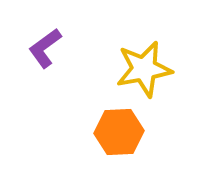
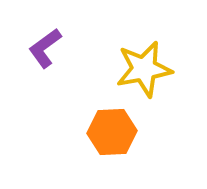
orange hexagon: moved 7 px left
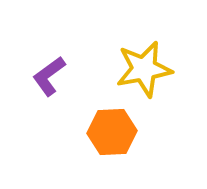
purple L-shape: moved 4 px right, 28 px down
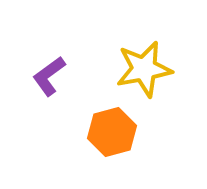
orange hexagon: rotated 12 degrees counterclockwise
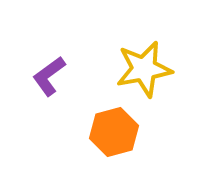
orange hexagon: moved 2 px right
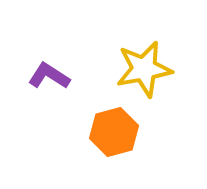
purple L-shape: rotated 69 degrees clockwise
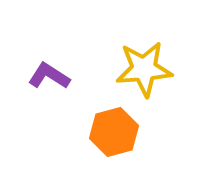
yellow star: rotated 6 degrees clockwise
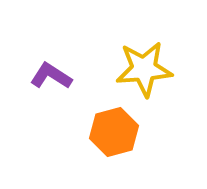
purple L-shape: moved 2 px right
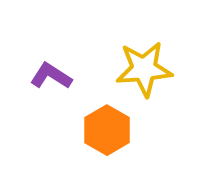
orange hexagon: moved 7 px left, 2 px up; rotated 15 degrees counterclockwise
